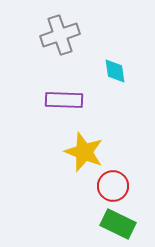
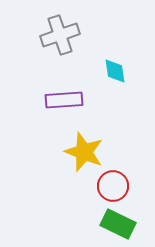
purple rectangle: rotated 6 degrees counterclockwise
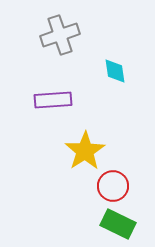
purple rectangle: moved 11 px left
yellow star: moved 1 px right, 1 px up; rotated 18 degrees clockwise
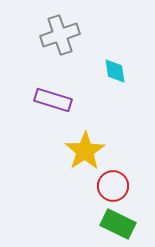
purple rectangle: rotated 21 degrees clockwise
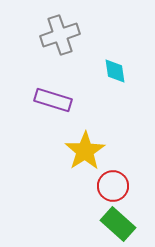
green rectangle: rotated 16 degrees clockwise
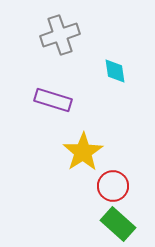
yellow star: moved 2 px left, 1 px down
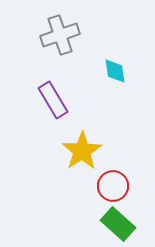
purple rectangle: rotated 42 degrees clockwise
yellow star: moved 1 px left, 1 px up
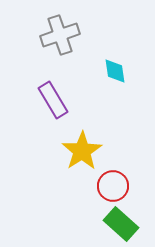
green rectangle: moved 3 px right
